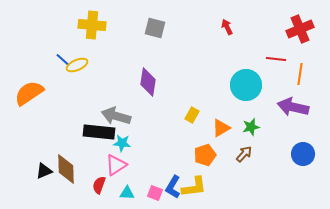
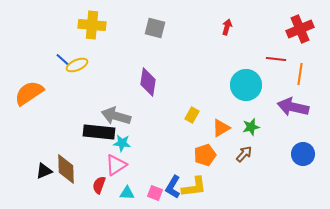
red arrow: rotated 42 degrees clockwise
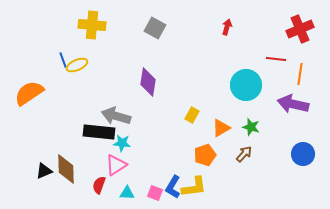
gray square: rotated 15 degrees clockwise
blue line: rotated 28 degrees clockwise
purple arrow: moved 3 px up
green star: rotated 30 degrees clockwise
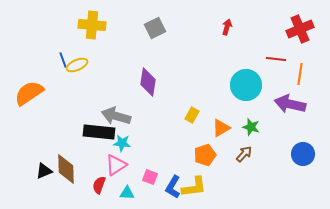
gray square: rotated 35 degrees clockwise
purple arrow: moved 3 px left
pink square: moved 5 px left, 16 px up
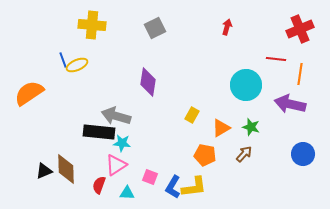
orange pentagon: rotated 30 degrees clockwise
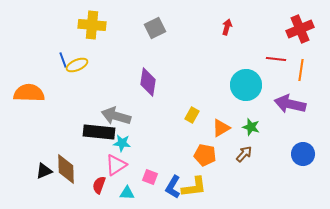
orange line: moved 1 px right, 4 px up
orange semicircle: rotated 36 degrees clockwise
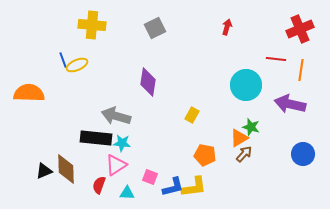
orange triangle: moved 18 px right, 10 px down
black rectangle: moved 3 px left, 6 px down
blue L-shape: rotated 135 degrees counterclockwise
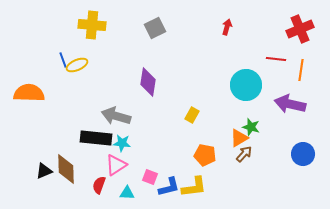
blue L-shape: moved 4 px left
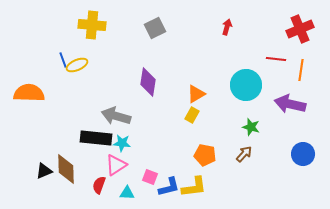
orange triangle: moved 43 px left, 44 px up
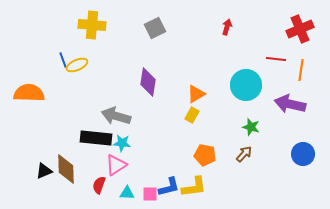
pink square: moved 17 px down; rotated 21 degrees counterclockwise
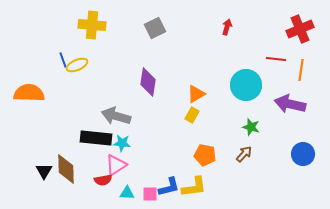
black triangle: rotated 36 degrees counterclockwise
red semicircle: moved 4 px right, 5 px up; rotated 120 degrees counterclockwise
